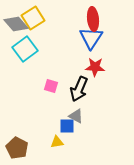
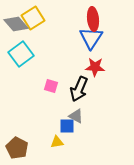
cyan square: moved 4 px left, 5 px down
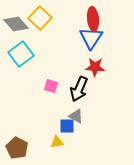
yellow square: moved 7 px right; rotated 15 degrees counterclockwise
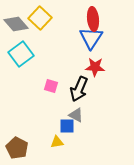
gray triangle: moved 1 px up
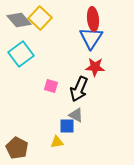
gray diamond: moved 3 px right, 4 px up
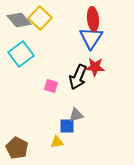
black arrow: moved 1 px left, 12 px up
gray triangle: rotated 42 degrees counterclockwise
